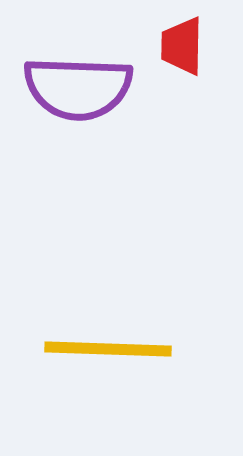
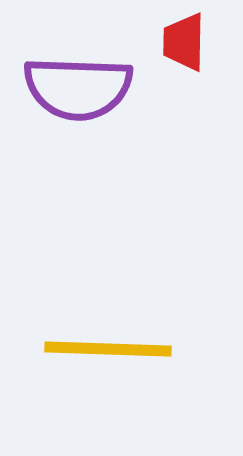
red trapezoid: moved 2 px right, 4 px up
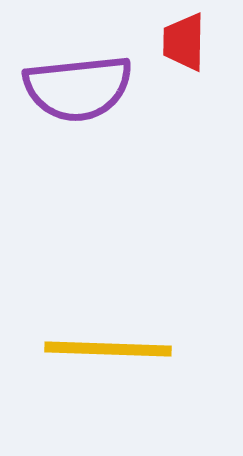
purple semicircle: rotated 8 degrees counterclockwise
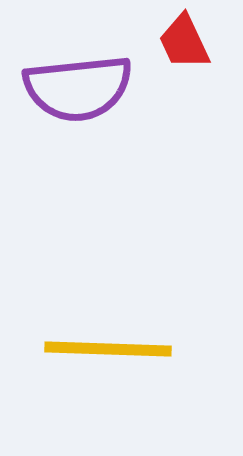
red trapezoid: rotated 26 degrees counterclockwise
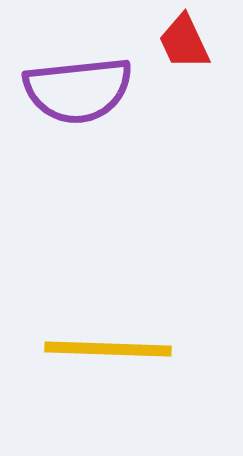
purple semicircle: moved 2 px down
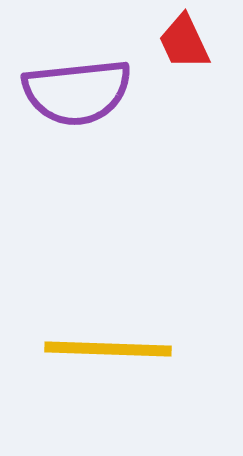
purple semicircle: moved 1 px left, 2 px down
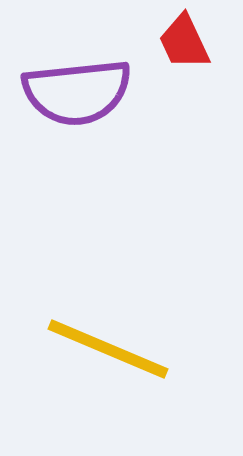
yellow line: rotated 21 degrees clockwise
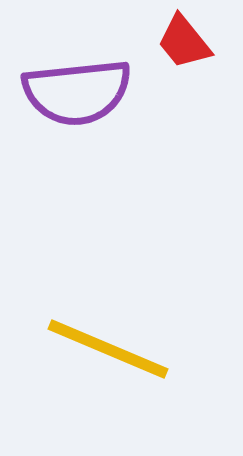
red trapezoid: rotated 14 degrees counterclockwise
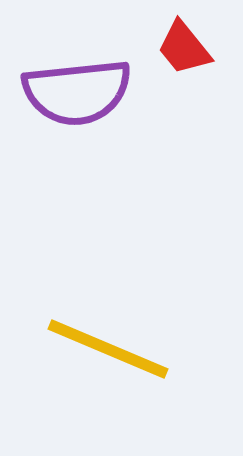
red trapezoid: moved 6 px down
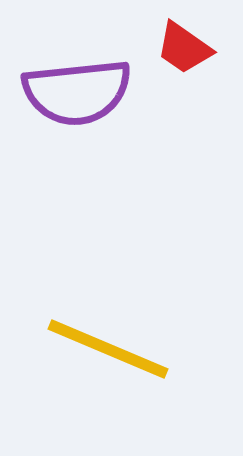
red trapezoid: rotated 16 degrees counterclockwise
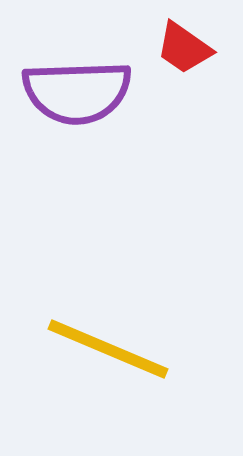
purple semicircle: rotated 4 degrees clockwise
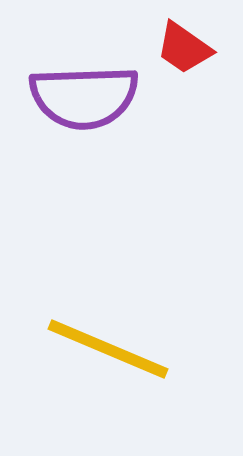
purple semicircle: moved 7 px right, 5 px down
